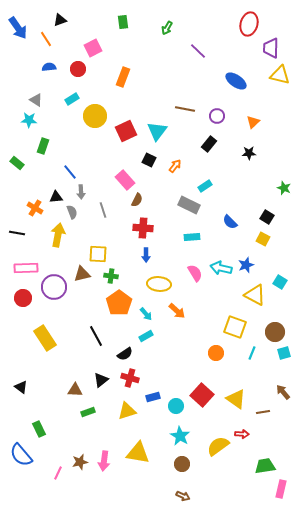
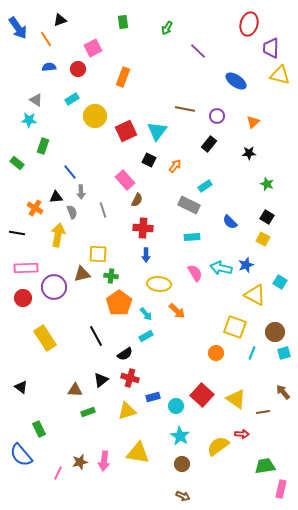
green star at (284, 188): moved 17 px left, 4 px up
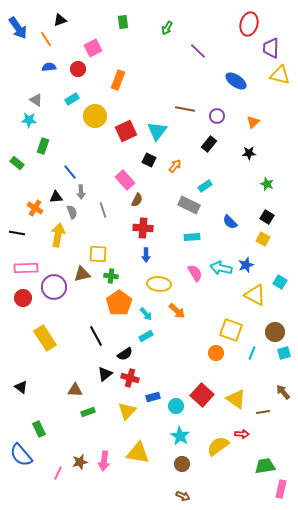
orange rectangle at (123, 77): moved 5 px left, 3 px down
yellow square at (235, 327): moved 4 px left, 3 px down
black triangle at (101, 380): moved 4 px right, 6 px up
yellow triangle at (127, 411): rotated 30 degrees counterclockwise
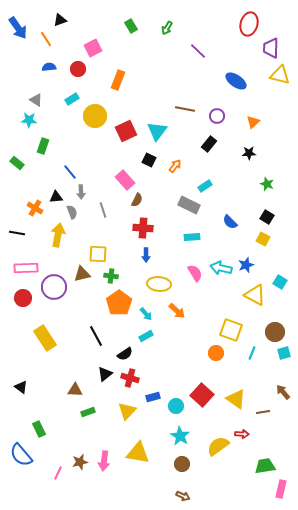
green rectangle at (123, 22): moved 8 px right, 4 px down; rotated 24 degrees counterclockwise
